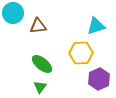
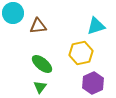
yellow hexagon: rotated 10 degrees counterclockwise
purple hexagon: moved 6 px left, 4 px down
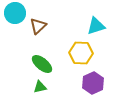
cyan circle: moved 2 px right
brown triangle: rotated 36 degrees counterclockwise
yellow hexagon: rotated 15 degrees clockwise
green triangle: rotated 40 degrees clockwise
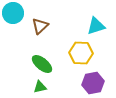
cyan circle: moved 2 px left
brown triangle: moved 2 px right
purple hexagon: rotated 15 degrees clockwise
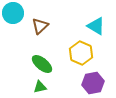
cyan triangle: rotated 48 degrees clockwise
yellow hexagon: rotated 20 degrees clockwise
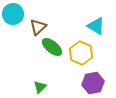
cyan circle: moved 1 px down
brown triangle: moved 2 px left, 1 px down
green ellipse: moved 10 px right, 17 px up
green triangle: rotated 32 degrees counterclockwise
